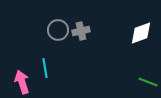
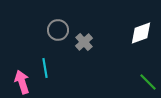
gray cross: moved 3 px right, 11 px down; rotated 30 degrees counterclockwise
green line: rotated 24 degrees clockwise
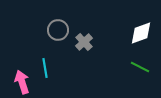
green line: moved 8 px left, 15 px up; rotated 18 degrees counterclockwise
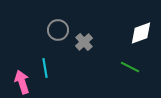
green line: moved 10 px left
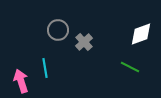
white diamond: moved 1 px down
pink arrow: moved 1 px left, 1 px up
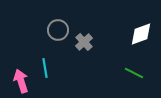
green line: moved 4 px right, 6 px down
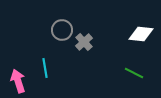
gray circle: moved 4 px right
white diamond: rotated 25 degrees clockwise
pink arrow: moved 3 px left
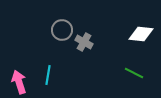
gray cross: rotated 18 degrees counterclockwise
cyan line: moved 3 px right, 7 px down; rotated 18 degrees clockwise
pink arrow: moved 1 px right, 1 px down
